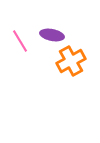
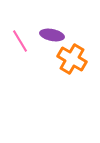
orange cross: moved 1 px right, 2 px up; rotated 32 degrees counterclockwise
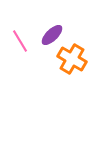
purple ellipse: rotated 55 degrees counterclockwise
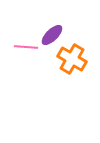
pink line: moved 6 px right, 6 px down; rotated 55 degrees counterclockwise
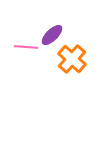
orange cross: rotated 12 degrees clockwise
